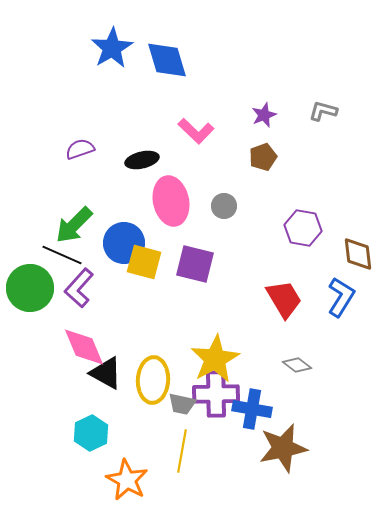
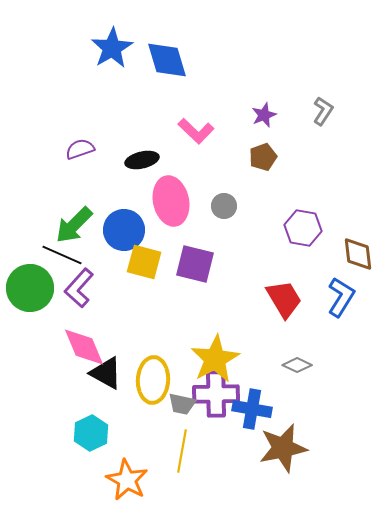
gray L-shape: rotated 108 degrees clockwise
blue circle: moved 13 px up
gray diamond: rotated 12 degrees counterclockwise
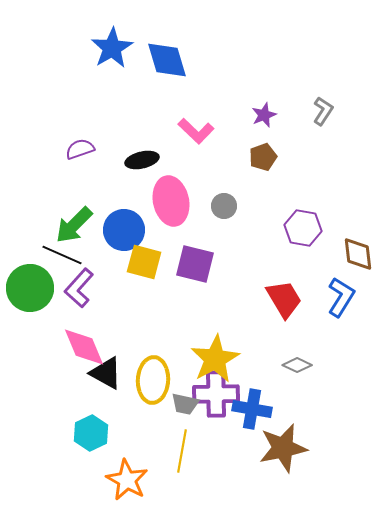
gray trapezoid: moved 3 px right
